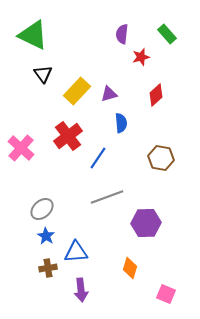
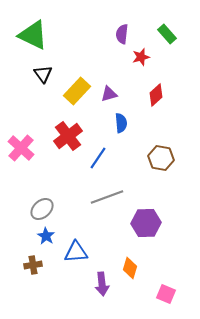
brown cross: moved 15 px left, 3 px up
purple arrow: moved 21 px right, 6 px up
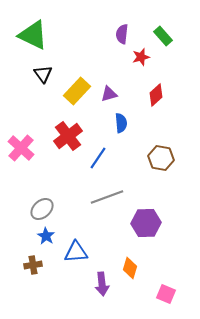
green rectangle: moved 4 px left, 2 px down
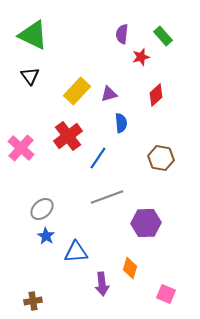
black triangle: moved 13 px left, 2 px down
brown cross: moved 36 px down
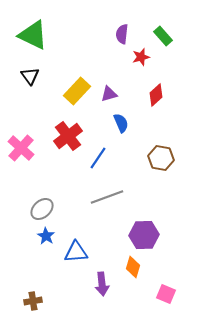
blue semicircle: rotated 18 degrees counterclockwise
purple hexagon: moved 2 px left, 12 px down
orange diamond: moved 3 px right, 1 px up
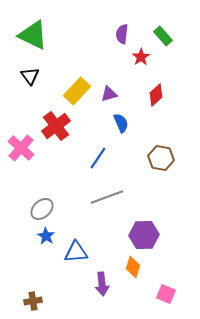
red star: rotated 18 degrees counterclockwise
red cross: moved 12 px left, 10 px up
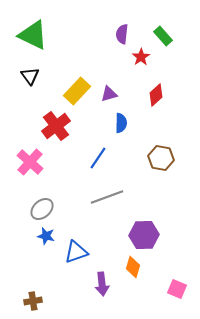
blue semicircle: rotated 24 degrees clockwise
pink cross: moved 9 px right, 14 px down
blue star: rotated 18 degrees counterclockwise
blue triangle: rotated 15 degrees counterclockwise
pink square: moved 11 px right, 5 px up
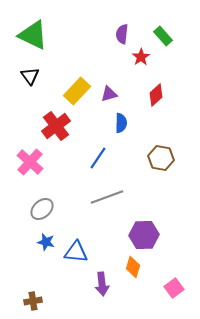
blue star: moved 6 px down
blue triangle: rotated 25 degrees clockwise
pink square: moved 3 px left, 1 px up; rotated 30 degrees clockwise
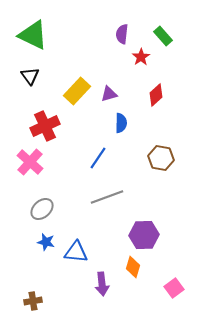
red cross: moved 11 px left; rotated 12 degrees clockwise
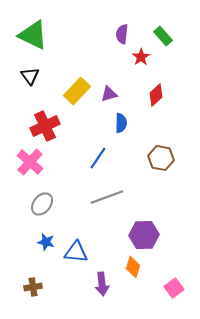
gray ellipse: moved 5 px up; rotated 10 degrees counterclockwise
brown cross: moved 14 px up
